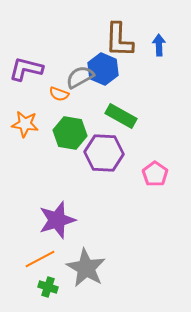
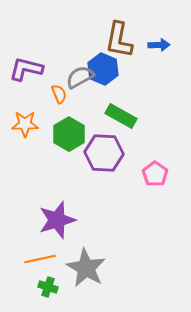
brown L-shape: rotated 9 degrees clockwise
blue arrow: rotated 90 degrees clockwise
orange semicircle: rotated 132 degrees counterclockwise
orange star: rotated 8 degrees counterclockwise
green hexagon: moved 1 px left, 1 px down; rotated 20 degrees clockwise
orange line: rotated 16 degrees clockwise
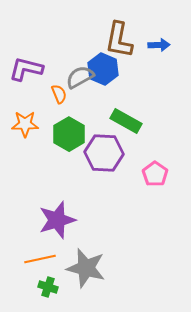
green rectangle: moved 5 px right, 5 px down
gray star: rotated 15 degrees counterclockwise
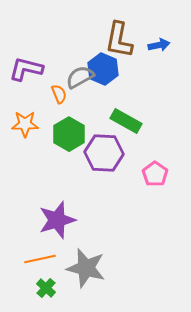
blue arrow: rotated 10 degrees counterclockwise
green cross: moved 2 px left, 1 px down; rotated 24 degrees clockwise
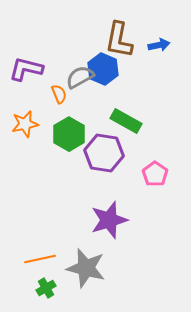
orange star: rotated 12 degrees counterclockwise
purple hexagon: rotated 6 degrees clockwise
purple star: moved 52 px right
green cross: rotated 18 degrees clockwise
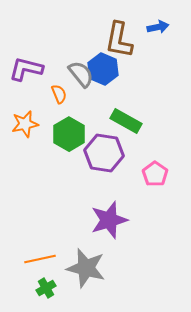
blue arrow: moved 1 px left, 18 px up
gray semicircle: moved 1 px right, 3 px up; rotated 80 degrees clockwise
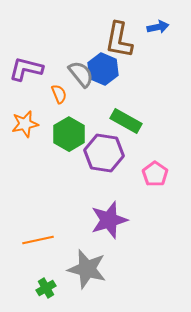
orange line: moved 2 px left, 19 px up
gray star: moved 1 px right, 1 px down
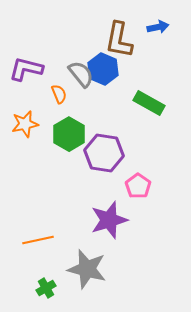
green rectangle: moved 23 px right, 18 px up
pink pentagon: moved 17 px left, 12 px down
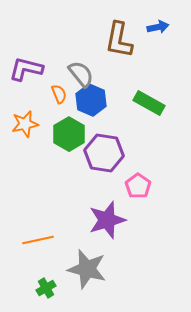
blue hexagon: moved 12 px left, 31 px down
purple star: moved 2 px left
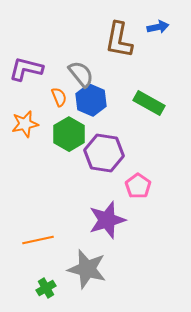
orange semicircle: moved 3 px down
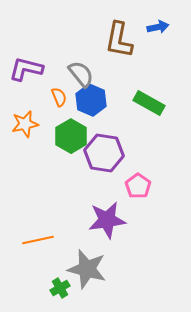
green hexagon: moved 2 px right, 2 px down
purple star: rotated 9 degrees clockwise
green cross: moved 14 px right
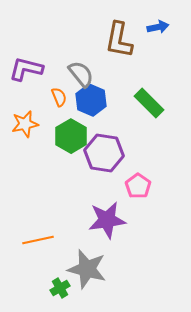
green rectangle: rotated 16 degrees clockwise
